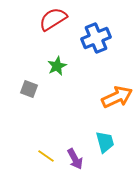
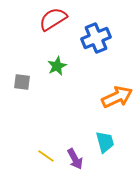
gray square: moved 7 px left, 7 px up; rotated 12 degrees counterclockwise
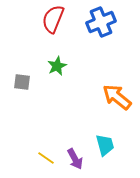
red semicircle: rotated 36 degrees counterclockwise
blue cross: moved 5 px right, 16 px up
orange arrow: rotated 116 degrees counterclockwise
cyan trapezoid: moved 3 px down
yellow line: moved 2 px down
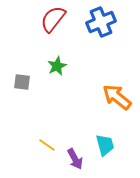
red semicircle: rotated 16 degrees clockwise
yellow line: moved 1 px right, 13 px up
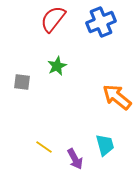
yellow line: moved 3 px left, 2 px down
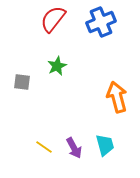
orange arrow: rotated 36 degrees clockwise
purple arrow: moved 1 px left, 11 px up
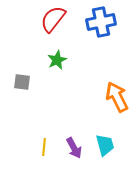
blue cross: rotated 12 degrees clockwise
green star: moved 6 px up
orange arrow: rotated 12 degrees counterclockwise
yellow line: rotated 60 degrees clockwise
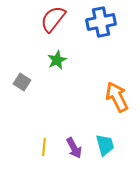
gray square: rotated 24 degrees clockwise
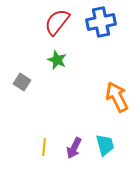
red semicircle: moved 4 px right, 3 px down
green star: rotated 24 degrees counterclockwise
purple arrow: rotated 55 degrees clockwise
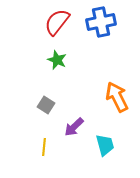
gray square: moved 24 px right, 23 px down
purple arrow: moved 21 px up; rotated 20 degrees clockwise
